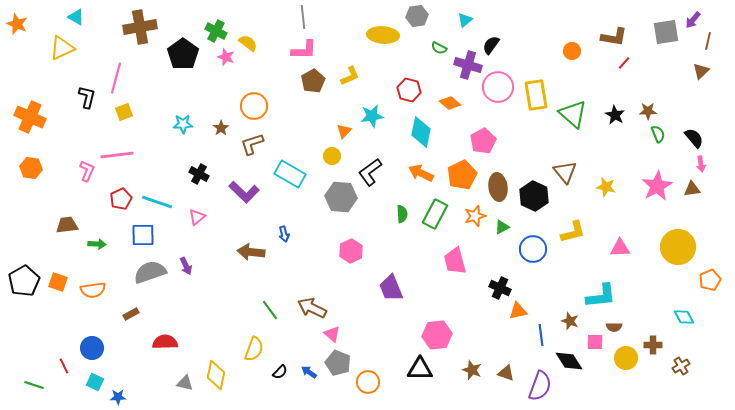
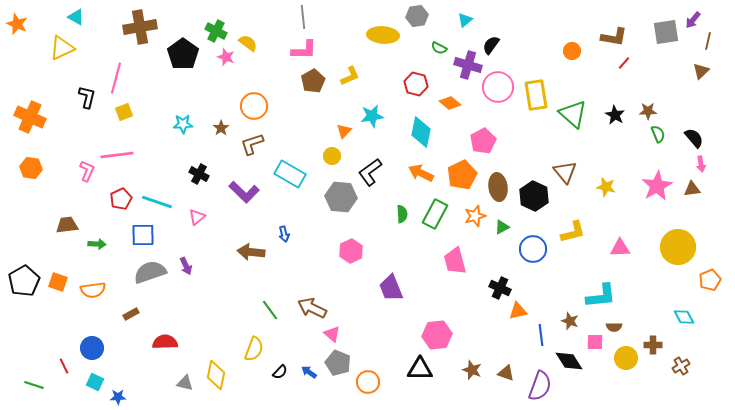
red hexagon at (409, 90): moved 7 px right, 6 px up
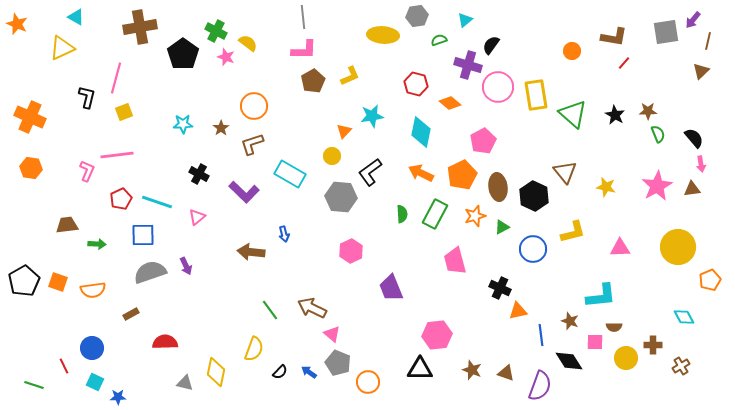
green semicircle at (439, 48): moved 8 px up; rotated 133 degrees clockwise
yellow diamond at (216, 375): moved 3 px up
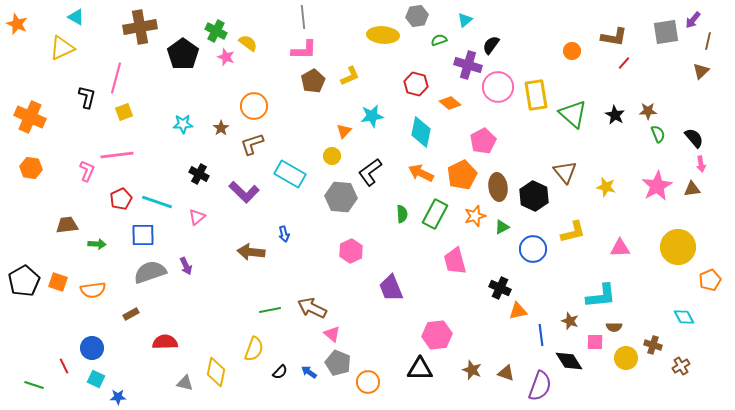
green line at (270, 310): rotated 65 degrees counterclockwise
brown cross at (653, 345): rotated 18 degrees clockwise
cyan square at (95, 382): moved 1 px right, 3 px up
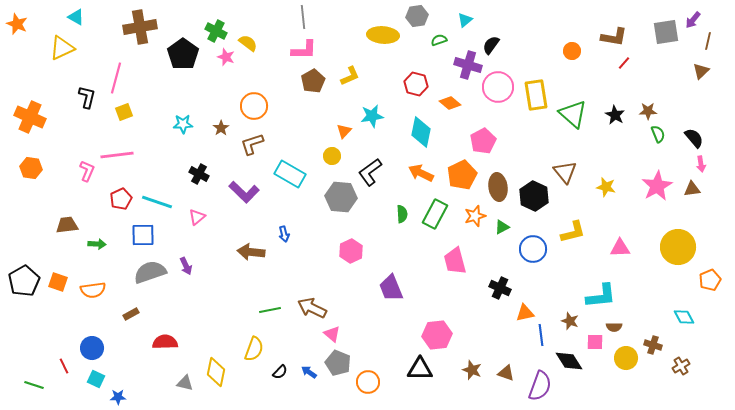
orange triangle at (518, 311): moved 7 px right, 2 px down
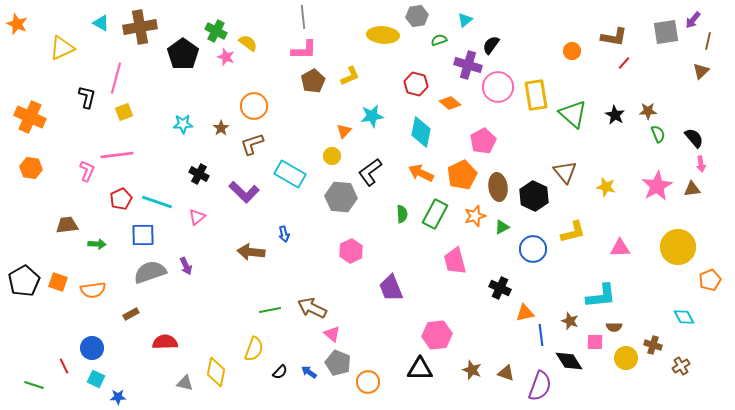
cyan triangle at (76, 17): moved 25 px right, 6 px down
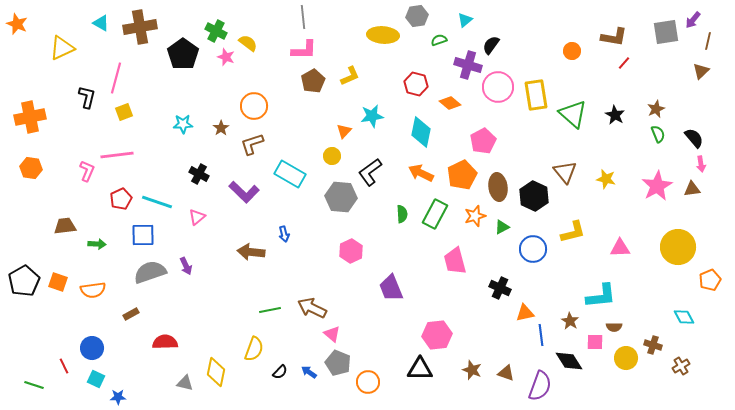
brown star at (648, 111): moved 8 px right, 2 px up; rotated 24 degrees counterclockwise
orange cross at (30, 117): rotated 36 degrees counterclockwise
yellow star at (606, 187): moved 8 px up
brown trapezoid at (67, 225): moved 2 px left, 1 px down
brown star at (570, 321): rotated 12 degrees clockwise
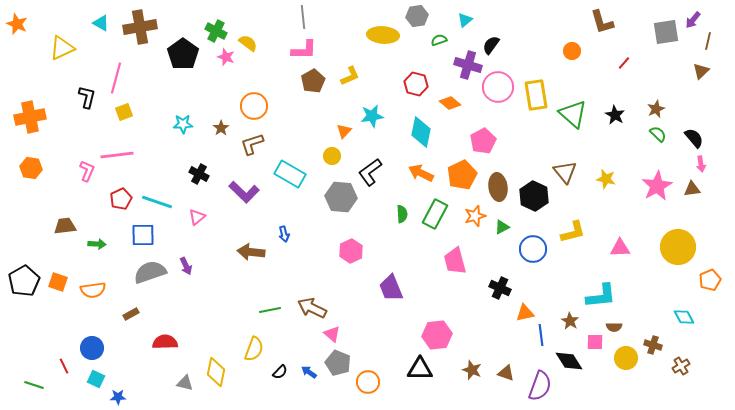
brown L-shape at (614, 37): moved 12 px left, 15 px up; rotated 64 degrees clockwise
green semicircle at (658, 134): rotated 24 degrees counterclockwise
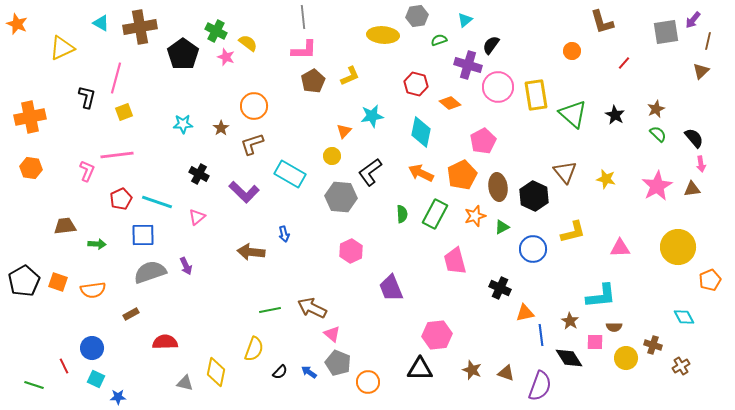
black diamond at (569, 361): moved 3 px up
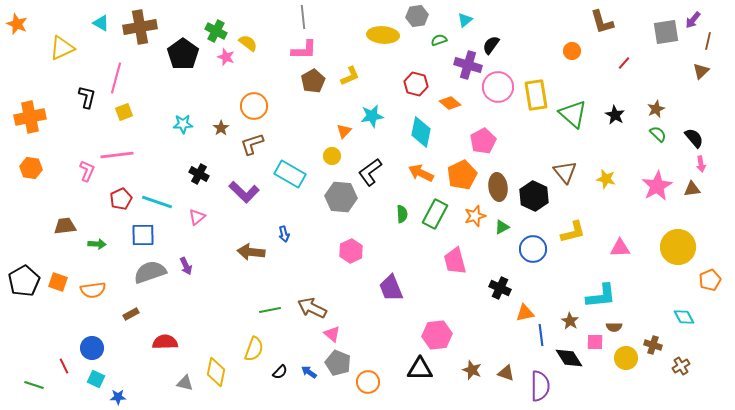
purple semicircle at (540, 386): rotated 20 degrees counterclockwise
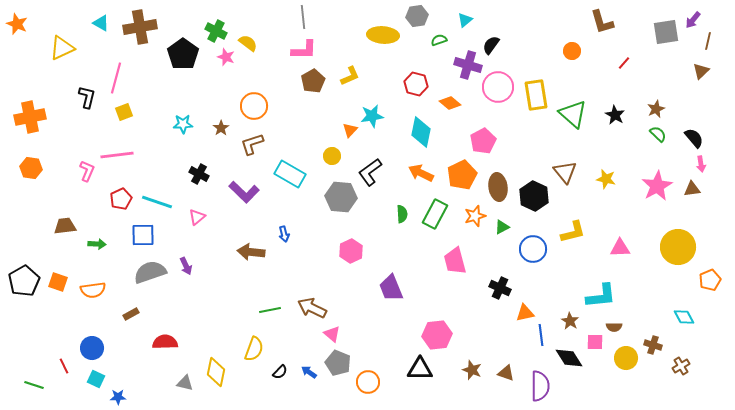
orange triangle at (344, 131): moved 6 px right, 1 px up
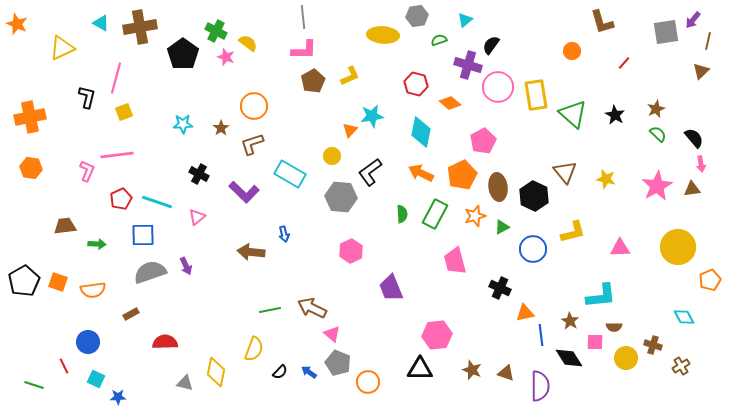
blue circle at (92, 348): moved 4 px left, 6 px up
